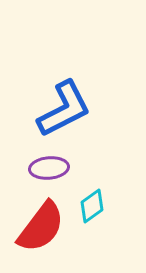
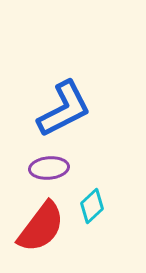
cyan diamond: rotated 8 degrees counterclockwise
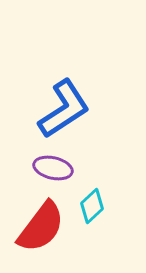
blue L-shape: rotated 6 degrees counterclockwise
purple ellipse: moved 4 px right; rotated 18 degrees clockwise
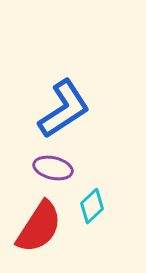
red semicircle: moved 2 px left; rotated 4 degrees counterclockwise
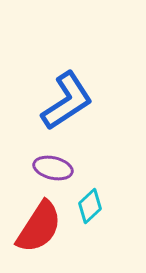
blue L-shape: moved 3 px right, 8 px up
cyan diamond: moved 2 px left
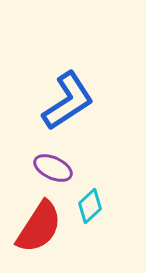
blue L-shape: moved 1 px right
purple ellipse: rotated 12 degrees clockwise
